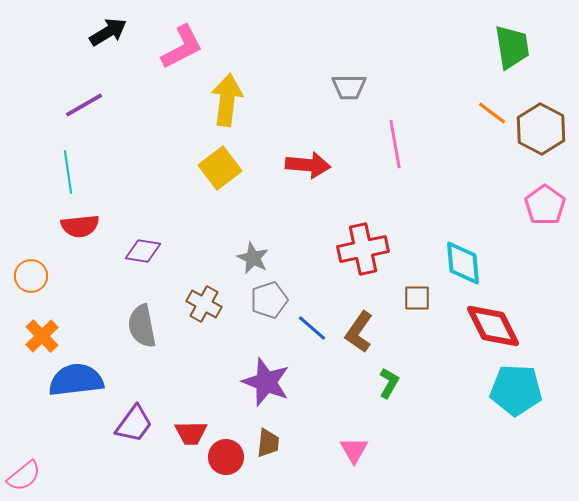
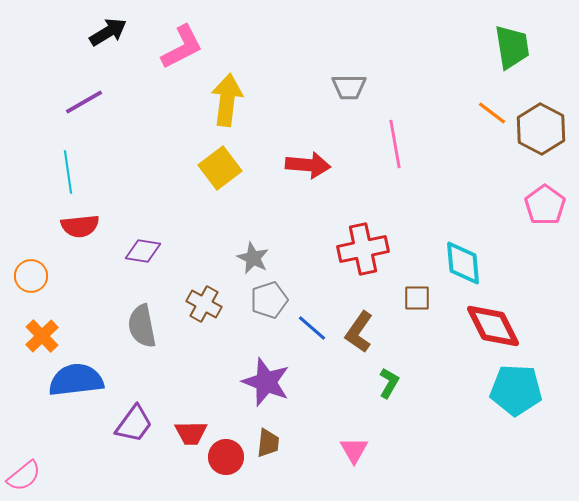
purple line: moved 3 px up
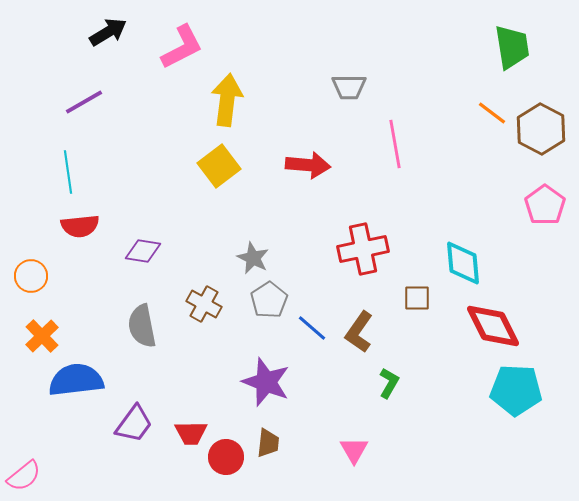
yellow square: moved 1 px left, 2 px up
gray pentagon: rotated 15 degrees counterclockwise
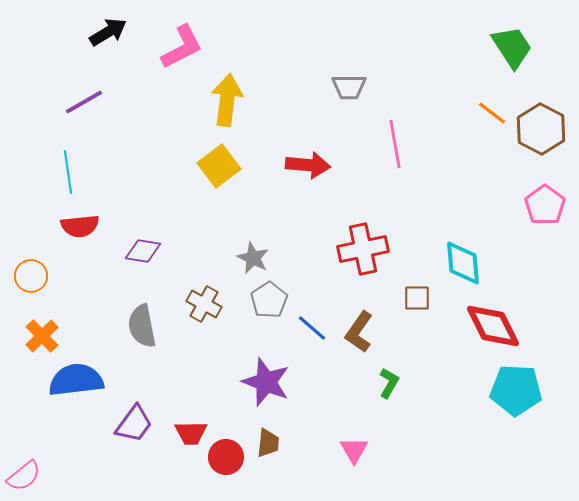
green trapezoid: rotated 24 degrees counterclockwise
